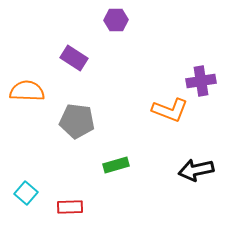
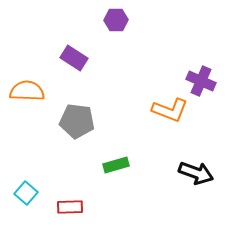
purple cross: rotated 32 degrees clockwise
black arrow: moved 3 px down; rotated 148 degrees counterclockwise
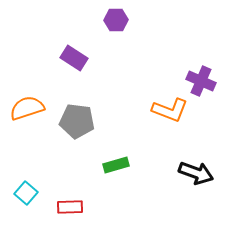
orange semicircle: moved 17 px down; rotated 20 degrees counterclockwise
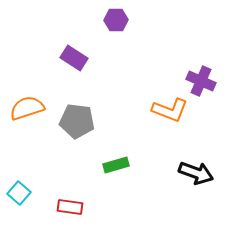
cyan square: moved 7 px left
red rectangle: rotated 10 degrees clockwise
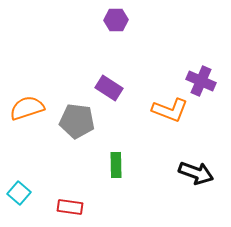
purple rectangle: moved 35 px right, 30 px down
green rectangle: rotated 75 degrees counterclockwise
